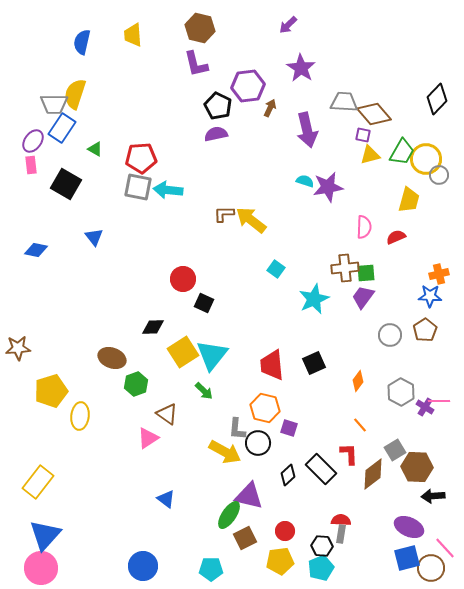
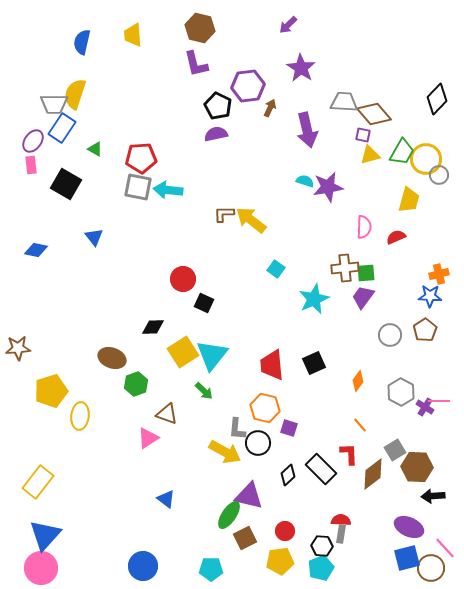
brown triangle at (167, 414): rotated 15 degrees counterclockwise
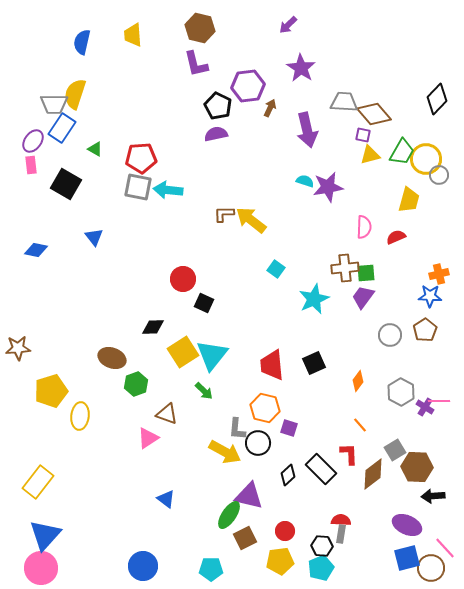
purple ellipse at (409, 527): moved 2 px left, 2 px up
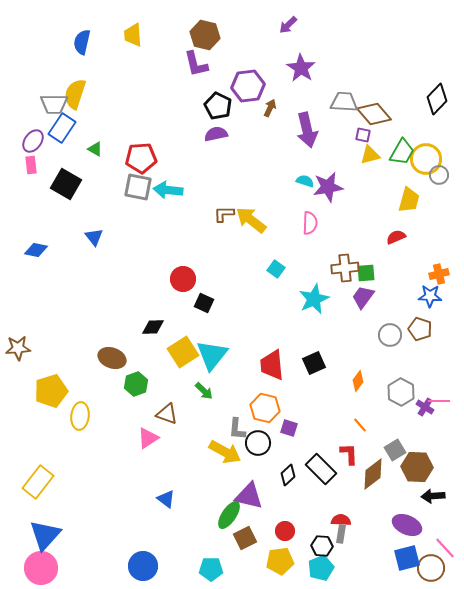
brown hexagon at (200, 28): moved 5 px right, 7 px down
pink semicircle at (364, 227): moved 54 px left, 4 px up
brown pentagon at (425, 330): moved 5 px left, 1 px up; rotated 20 degrees counterclockwise
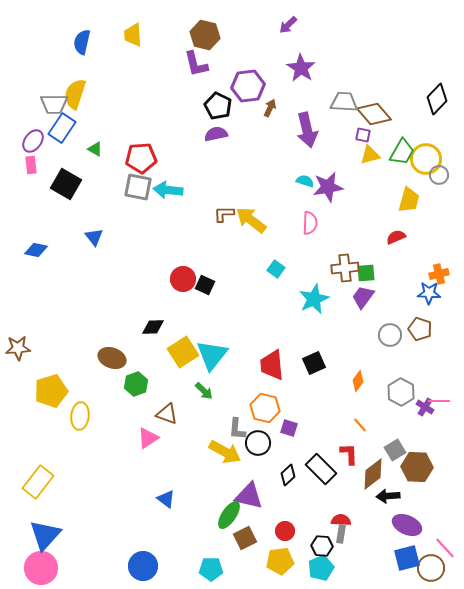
blue star at (430, 296): moved 1 px left, 3 px up
black square at (204, 303): moved 1 px right, 18 px up
black arrow at (433, 496): moved 45 px left
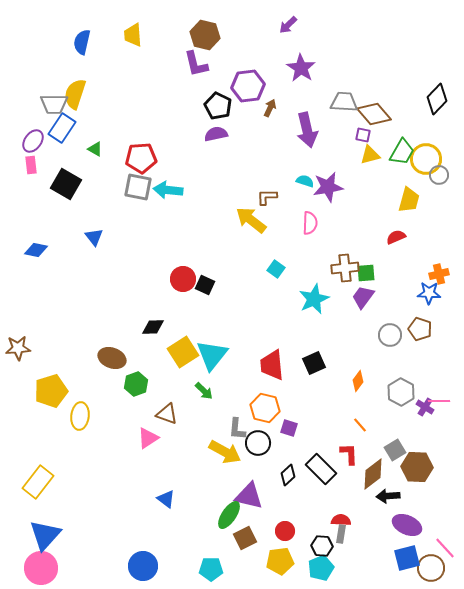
brown L-shape at (224, 214): moved 43 px right, 17 px up
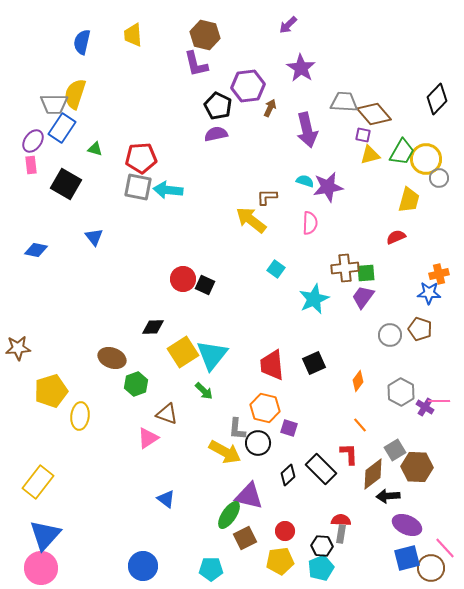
green triangle at (95, 149): rotated 14 degrees counterclockwise
gray circle at (439, 175): moved 3 px down
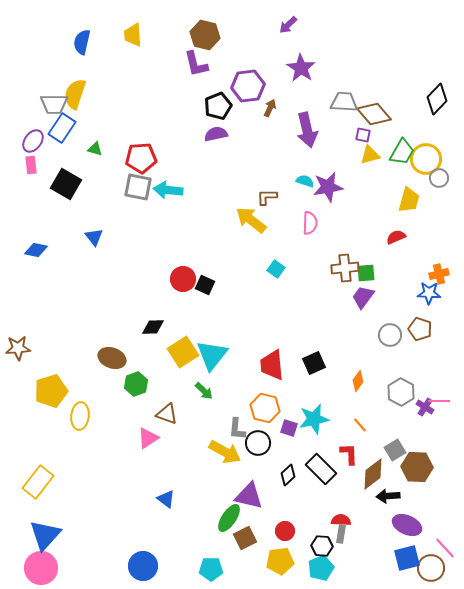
black pentagon at (218, 106): rotated 24 degrees clockwise
cyan star at (314, 299): moved 120 px down; rotated 12 degrees clockwise
green ellipse at (229, 515): moved 3 px down
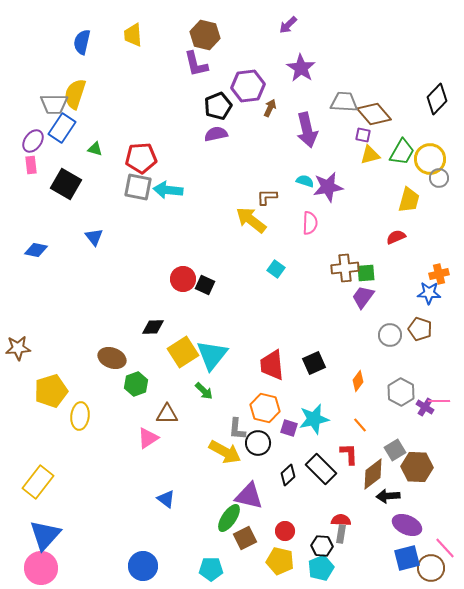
yellow circle at (426, 159): moved 4 px right
brown triangle at (167, 414): rotated 20 degrees counterclockwise
yellow pentagon at (280, 561): rotated 20 degrees clockwise
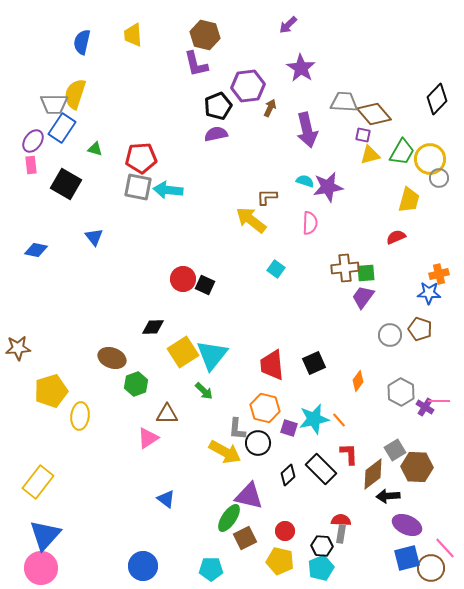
orange line at (360, 425): moved 21 px left, 5 px up
